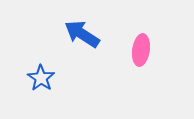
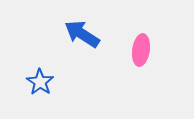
blue star: moved 1 px left, 4 px down
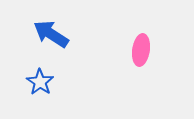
blue arrow: moved 31 px left
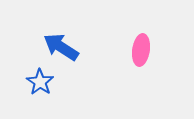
blue arrow: moved 10 px right, 13 px down
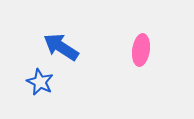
blue star: rotated 8 degrees counterclockwise
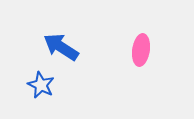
blue star: moved 1 px right, 3 px down
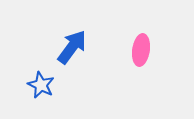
blue arrow: moved 11 px right; rotated 93 degrees clockwise
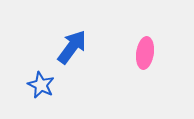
pink ellipse: moved 4 px right, 3 px down
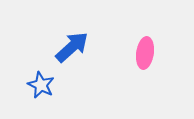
blue arrow: rotated 12 degrees clockwise
